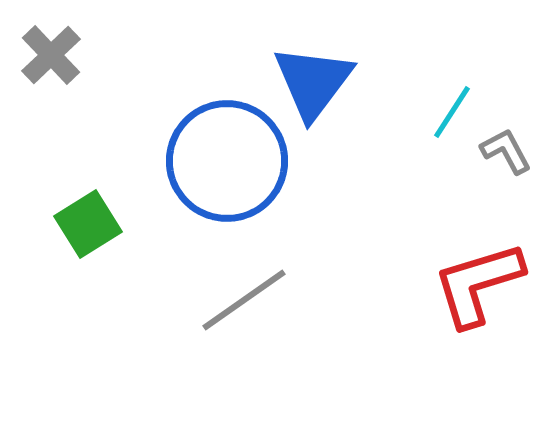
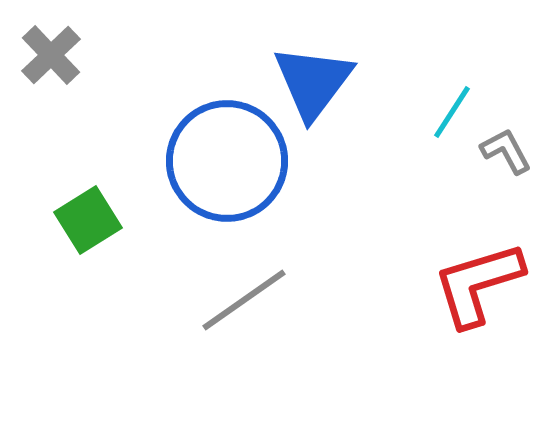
green square: moved 4 px up
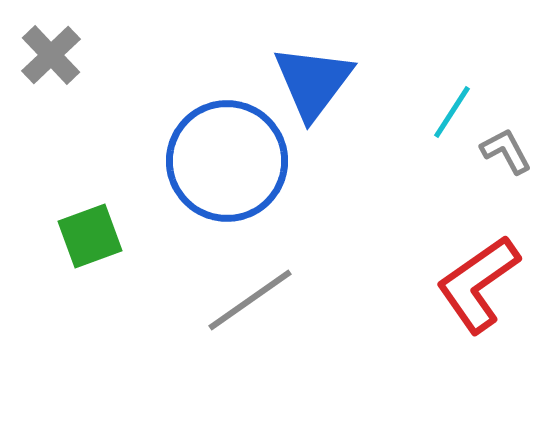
green square: moved 2 px right, 16 px down; rotated 12 degrees clockwise
red L-shape: rotated 18 degrees counterclockwise
gray line: moved 6 px right
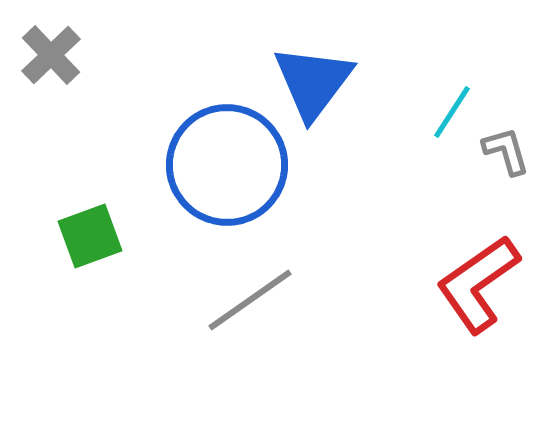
gray L-shape: rotated 12 degrees clockwise
blue circle: moved 4 px down
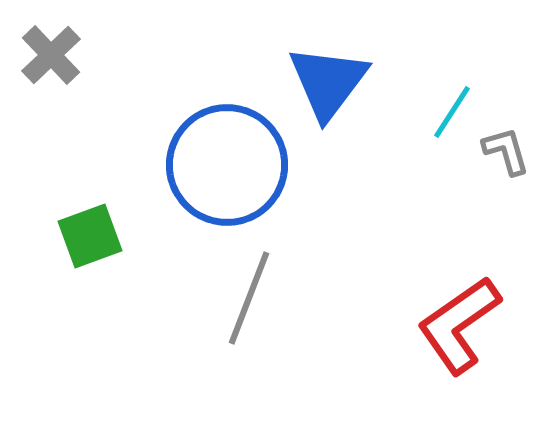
blue triangle: moved 15 px right
red L-shape: moved 19 px left, 41 px down
gray line: moved 1 px left, 2 px up; rotated 34 degrees counterclockwise
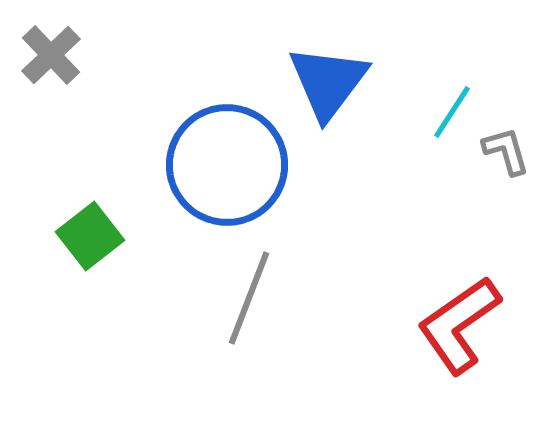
green square: rotated 18 degrees counterclockwise
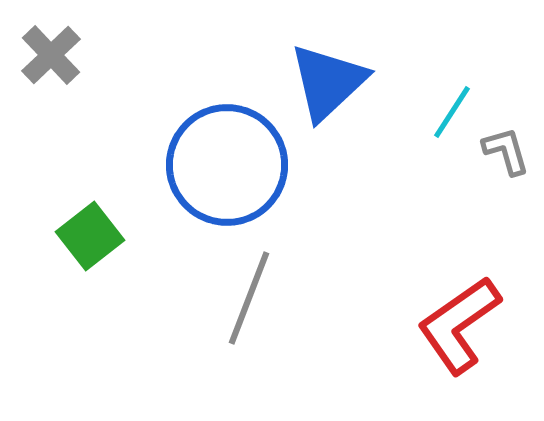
blue triangle: rotated 10 degrees clockwise
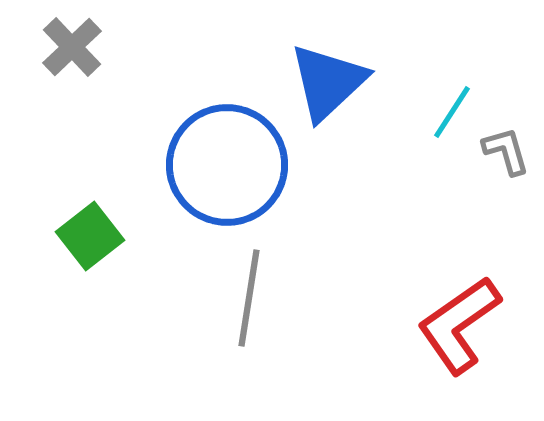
gray cross: moved 21 px right, 8 px up
gray line: rotated 12 degrees counterclockwise
